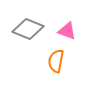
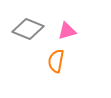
pink triangle: rotated 36 degrees counterclockwise
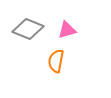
pink triangle: moved 1 px up
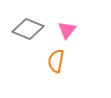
pink triangle: rotated 36 degrees counterclockwise
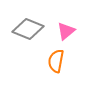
pink triangle: moved 1 px left, 1 px down; rotated 12 degrees clockwise
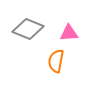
pink triangle: moved 3 px right, 2 px down; rotated 36 degrees clockwise
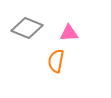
gray diamond: moved 1 px left, 1 px up
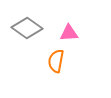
gray diamond: rotated 12 degrees clockwise
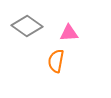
gray diamond: moved 2 px up
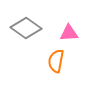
gray diamond: moved 1 px left, 2 px down
